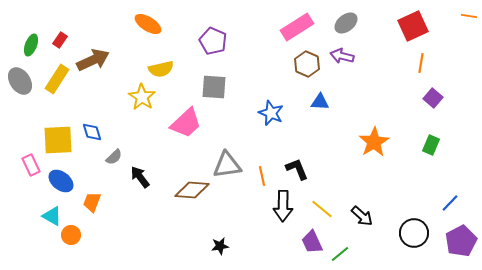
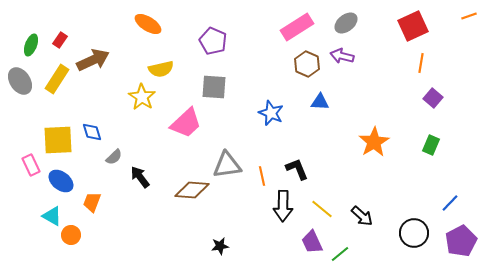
orange line at (469, 16): rotated 28 degrees counterclockwise
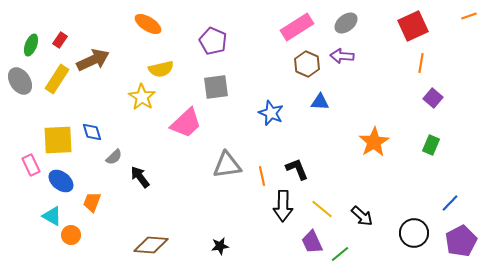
purple arrow at (342, 56): rotated 10 degrees counterclockwise
gray square at (214, 87): moved 2 px right; rotated 12 degrees counterclockwise
brown diamond at (192, 190): moved 41 px left, 55 px down
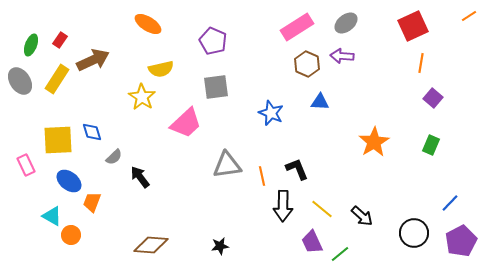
orange line at (469, 16): rotated 14 degrees counterclockwise
pink rectangle at (31, 165): moved 5 px left
blue ellipse at (61, 181): moved 8 px right
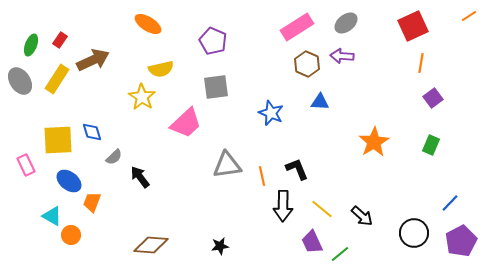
purple square at (433, 98): rotated 12 degrees clockwise
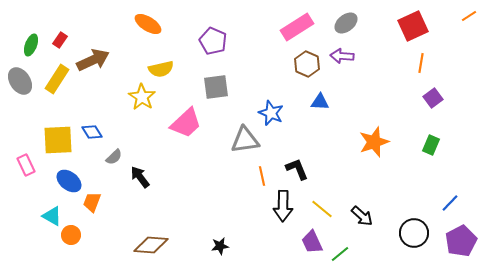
blue diamond at (92, 132): rotated 15 degrees counterclockwise
orange star at (374, 142): rotated 12 degrees clockwise
gray triangle at (227, 165): moved 18 px right, 25 px up
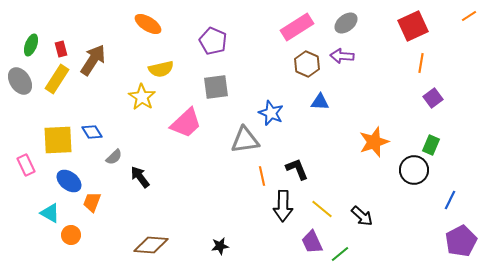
red rectangle at (60, 40): moved 1 px right, 9 px down; rotated 49 degrees counterclockwise
brown arrow at (93, 60): rotated 32 degrees counterclockwise
blue line at (450, 203): moved 3 px up; rotated 18 degrees counterclockwise
cyan triangle at (52, 216): moved 2 px left, 3 px up
black circle at (414, 233): moved 63 px up
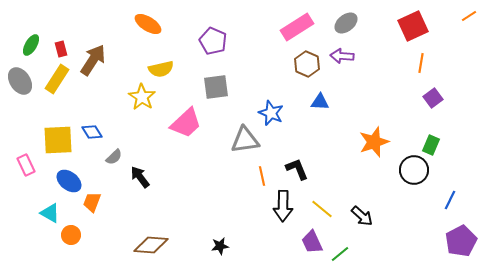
green ellipse at (31, 45): rotated 10 degrees clockwise
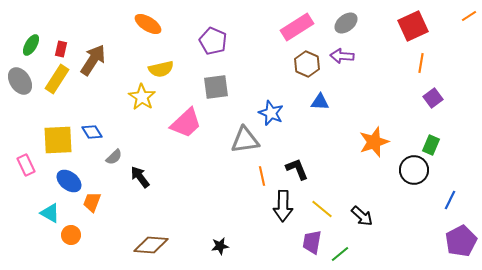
red rectangle at (61, 49): rotated 28 degrees clockwise
purple trapezoid at (312, 242): rotated 35 degrees clockwise
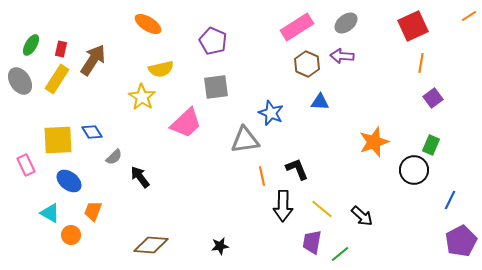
orange trapezoid at (92, 202): moved 1 px right, 9 px down
